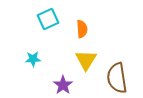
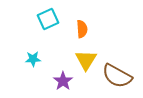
brown semicircle: moved 2 px up; rotated 52 degrees counterclockwise
purple star: moved 4 px up
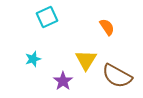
cyan square: moved 1 px left, 2 px up
orange semicircle: moved 25 px right, 2 px up; rotated 30 degrees counterclockwise
cyan star: rotated 14 degrees counterclockwise
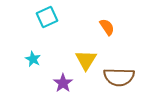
cyan star: rotated 28 degrees counterclockwise
brown semicircle: moved 2 px right, 1 px down; rotated 28 degrees counterclockwise
purple star: moved 2 px down
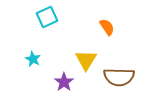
purple star: moved 1 px right, 1 px up
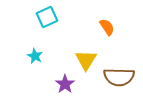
cyan star: moved 2 px right, 3 px up
purple star: moved 1 px right, 2 px down
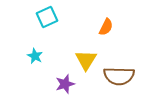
orange semicircle: moved 1 px left; rotated 60 degrees clockwise
brown semicircle: moved 1 px up
purple star: rotated 18 degrees clockwise
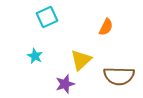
yellow triangle: moved 5 px left; rotated 15 degrees clockwise
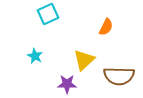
cyan square: moved 1 px right, 3 px up
yellow triangle: moved 3 px right
purple star: moved 2 px right; rotated 18 degrees clockwise
